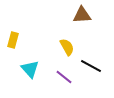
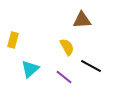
brown triangle: moved 5 px down
cyan triangle: rotated 30 degrees clockwise
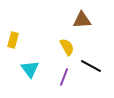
cyan triangle: rotated 24 degrees counterclockwise
purple line: rotated 72 degrees clockwise
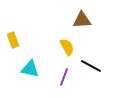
yellow rectangle: rotated 35 degrees counterclockwise
cyan triangle: rotated 42 degrees counterclockwise
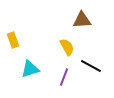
cyan triangle: rotated 30 degrees counterclockwise
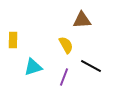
yellow rectangle: rotated 21 degrees clockwise
yellow semicircle: moved 1 px left, 2 px up
cyan triangle: moved 3 px right, 2 px up
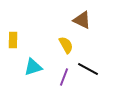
brown triangle: rotated 30 degrees clockwise
black line: moved 3 px left, 3 px down
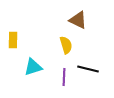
brown triangle: moved 4 px left
yellow semicircle: rotated 12 degrees clockwise
black line: rotated 15 degrees counterclockwise
purple line: rotated 18 degrees counterclockwise
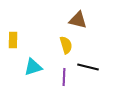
brown triangle: rotated 12 degrees counterclockwise
black line: moved 2 px up
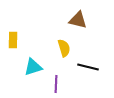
yellow semicircle: moved 2 px left, 3 px down
purple line: moved 8 px left, 7 px down
